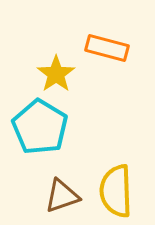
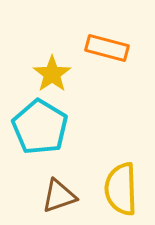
yellow star: moved 4 px left
yellow semicircle: moved 5 px right, 2 px up
brown triangle: moved 3 px left
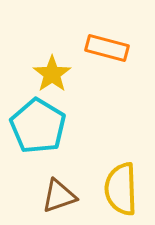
cyan pentagon: moved 2 px left, 1 px up
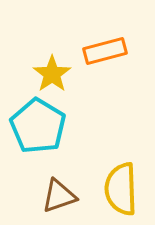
orange rectangle: moved 2 px left, 3 px down; rotated 30 degrees counterclockwise
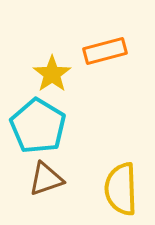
brown triangle: moved 13 px left, 17 px up
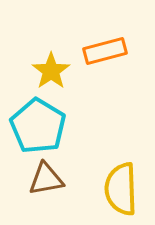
yellow star: moved 1 px left, 3 px up
brown triangle: rotated 9 degrees clockwise
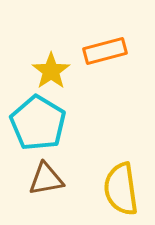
cyan pentagon: moved 3 px up
yellow semicircle: rotated 6 degrees counterclockwise
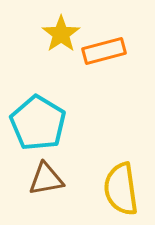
orange rectangle: moved 1 px left
yellow star: moved 10 px right, 37 px up
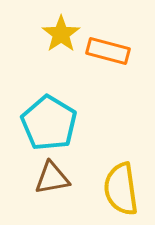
orange rectangle: moved 4 px right; rotated 30 degrees clockwise
cyan pentagon: moved 11 px right
brown triangle: moved 6 px right, 1 px up
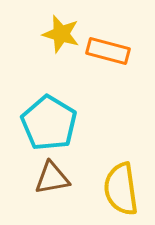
yellow star: rotated 21 degrees counterclockwise
